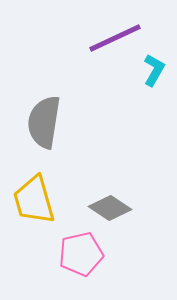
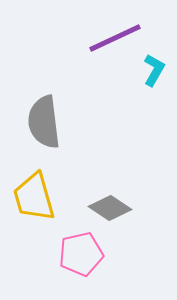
gray semicircle: rotated 16 degrees counterclockwise
yellow trapezoid: moved 3 px up
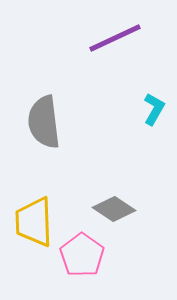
cyan L-shape: moved 39 px down
yellow trapezoid: moved 25 px down; rotated 14 degrees clockwise
gray diamond: moved 4 px right, 1 px down
pink pentagon: moved 1 px right, 1 px down; rotated 24 degrees counterclockwise
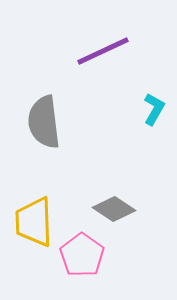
purple line: moved 12 px left, 13 px down
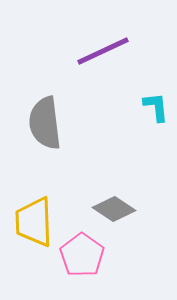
cyan L-shape: moved 2 px right, 2 px up; rotated 36 degrees counterclockwise
gray semicircle: moved 1 px right, 1 px down
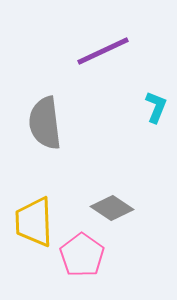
cyan L-shape: rotated 28 degrees clockwise
gray diamond: moved 2 px left, 1 px up
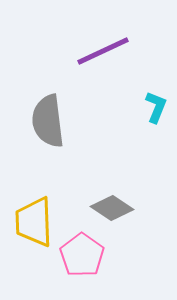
gray semicircle: moved 3 px right, 2 px up
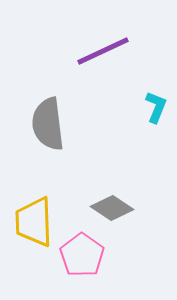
gray semicircle: moved 3 px down
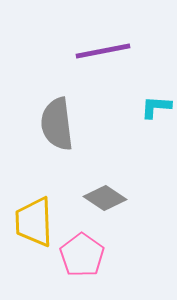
purple line: rotated 14 degrees clockwise
cyan L-shape: rotated 108 degrees counterclockwise
gray semicircle: moved 9 px right
gray diamond: moved 7 px left, 10 px up
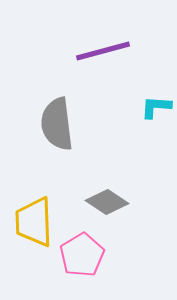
purple line: rotated 4 degrees counterclockwise
gray diamond: moved 2 px right, 4 px down
pink pentagon: rotated 6 degrees clockwise
